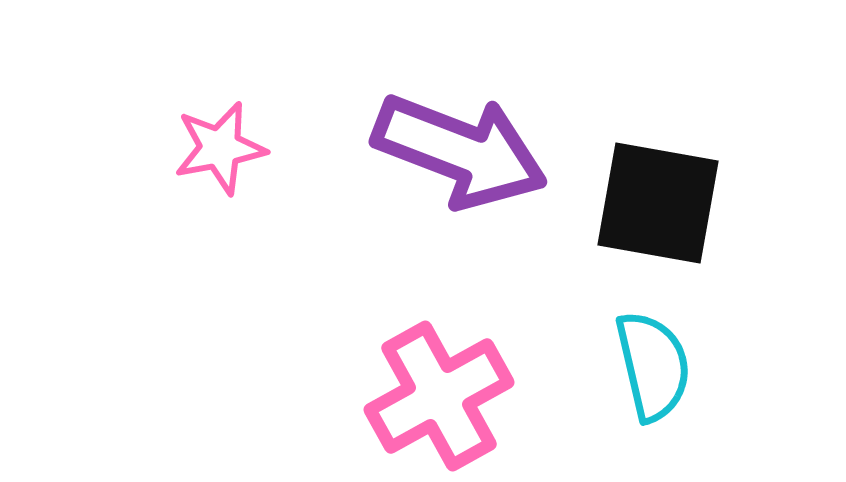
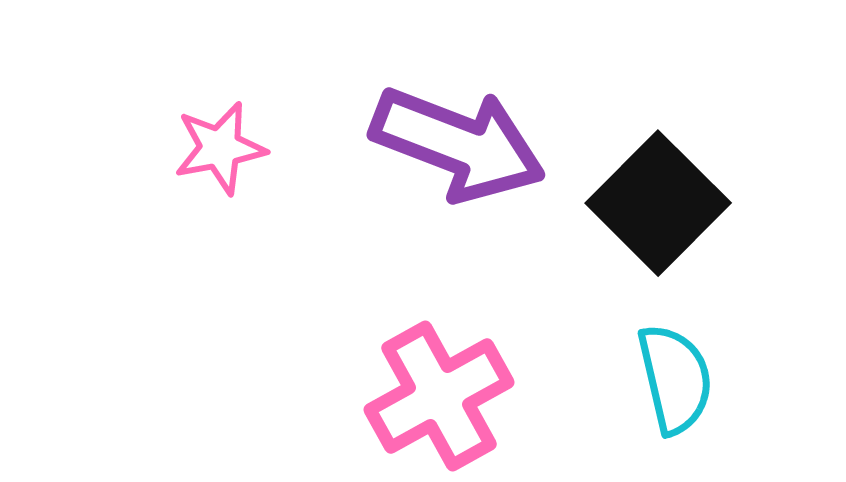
purple arrow: moved 2 px left, 7 px up
black square: rotated 35 degrees clockwise
cyan semicircle: moved 22 px right, 13 px down
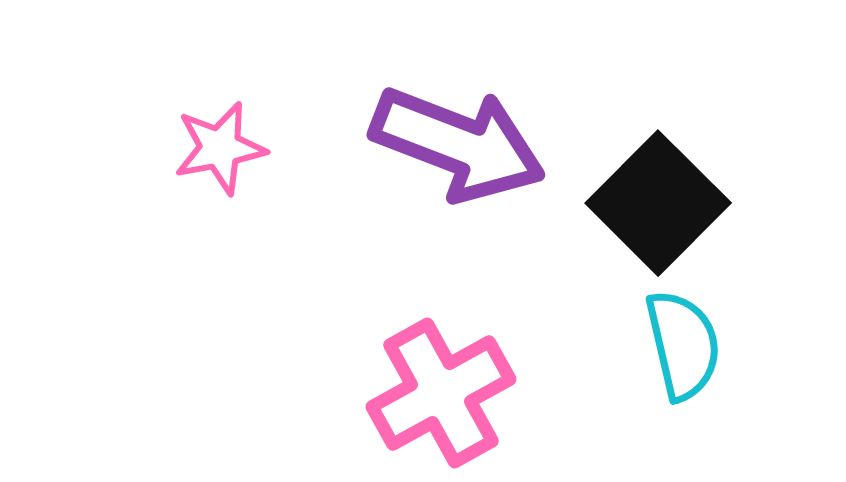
cyan semicircle: moved 8 px right, 34 px up
pink cross: moved 2 px right, 3 px up
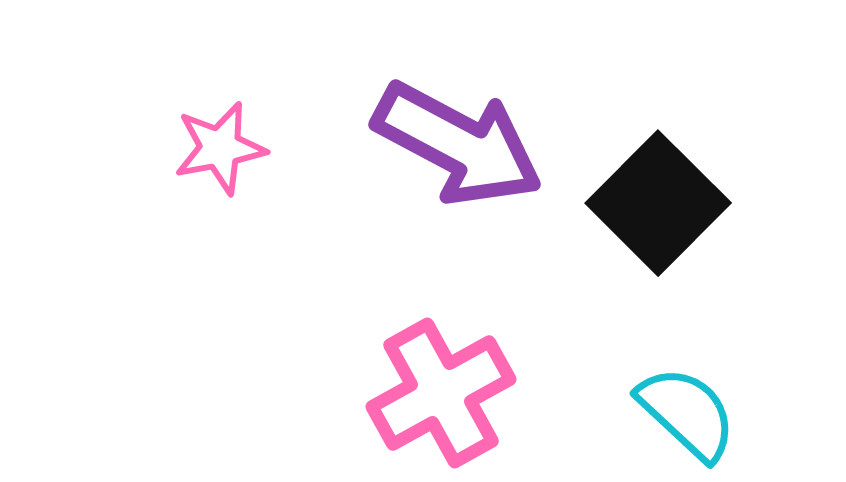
purple arrow: rotated 7 degrees clockwise
cyan semicircle: moved 4 px right, 68 px down; rotated 34 degrees counterclockwise
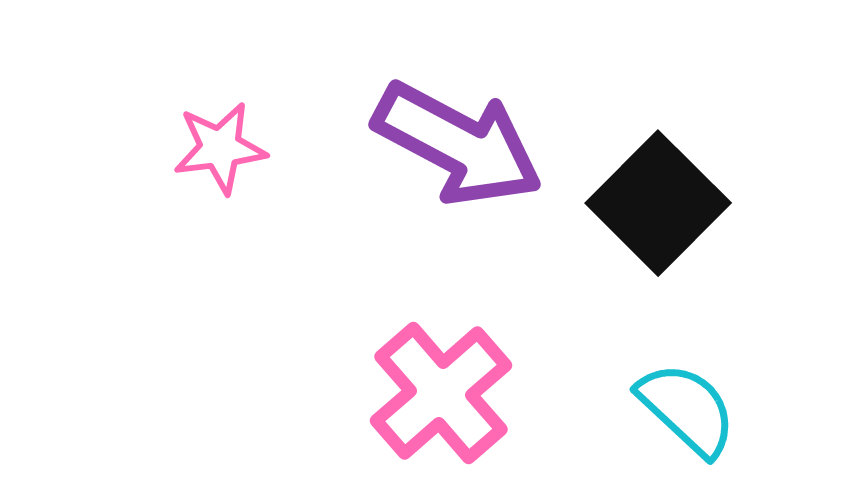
pink star: rotated 4 degrees clockwise
pink cross: rotated 12 degrees counterclockwise
cyan semicircle: moved 4 px up
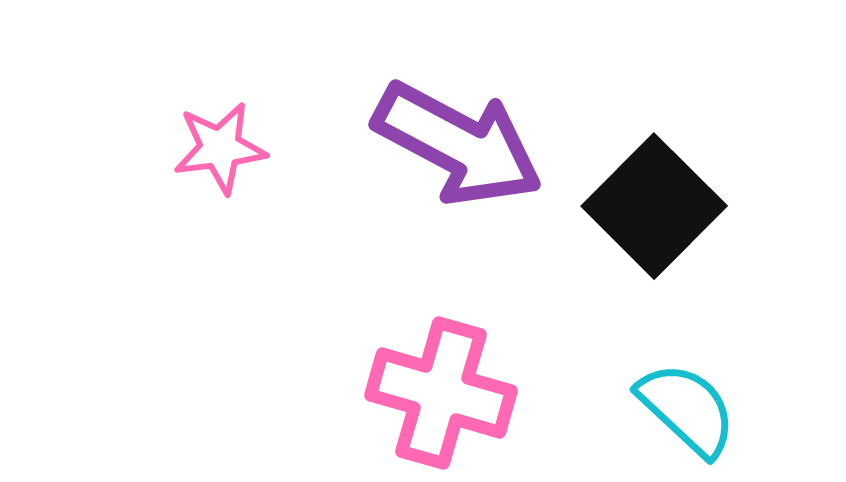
black square: moved 4 px left, 3 px down
pink cross: rotated 33 degrees counterclockwise
